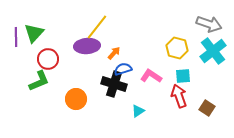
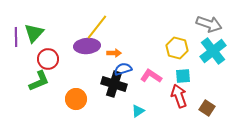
orange arrow: rotated 48 degrees clockwise
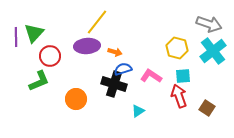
yellow line: moved 5 px up
orange arrow: moved 1 px right, 1 px up; rotated 16 degrees clockwise
red circle: moved 2 px right, 3 px up
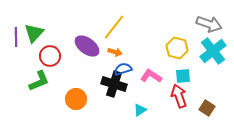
yellow line: moved 17 px right, 5 px down
purple ellipse: rotated 40 degrees clockwise
cyan triangle: moved 2 px right, 1 px up
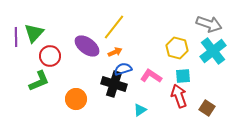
orange arrow: rotated 40 degrees counterclockwise
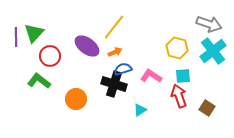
green L-shape: rotated 120 degrees counterclockwise
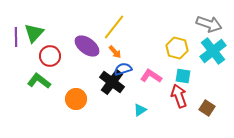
orange arrow: rotated 72 degrees clockwise
cyan square: rotated 14 degrees clockwise
black cross: moved 2 px left, 2 px up; rotated 20 degrees clockwise
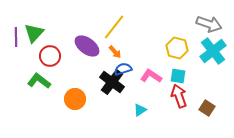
cyan square: moved 5 px left
orange circle: moved 1 px left
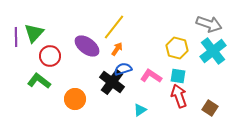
orange arrow: moved 2 px right, 3 px up; rotated 104 degrees counterclockwise
brown square: moved 3 px right
